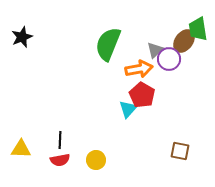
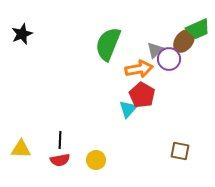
green trapezoid: rotated 105 degrees counterclockwise
black star: moved 3 px up
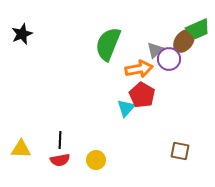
cyan triangle: moved 2 px left, 1 px up
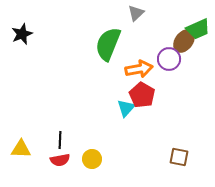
gray triangle: moved 19 px left, 37 px up
brown square: moved 1 px left, 6 px down
yellow circle: moved 4 px left, 1 px up
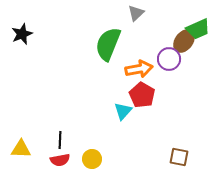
cyan triangle: moved 3 px left, 3 px down
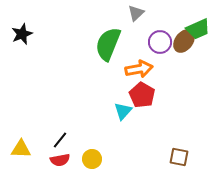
purple circle: moved 9 px left, 17 px up
black line: rotated 36 degrees clockwise
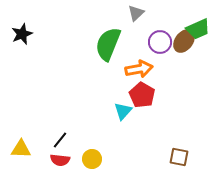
red semicircle: rotated 18 degrees clockwise
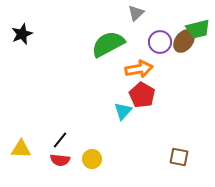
green trapezoid: rotated 10 degrees clockwise
green semicircle: rotated 40 degrees clockwise
